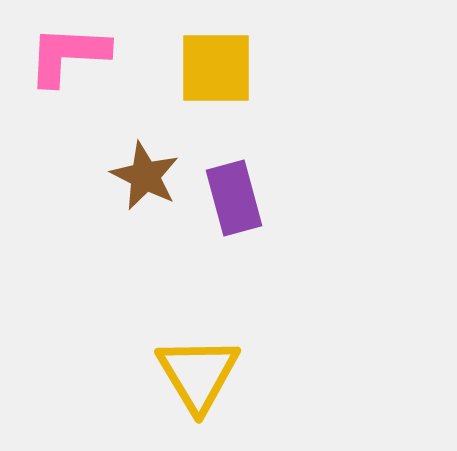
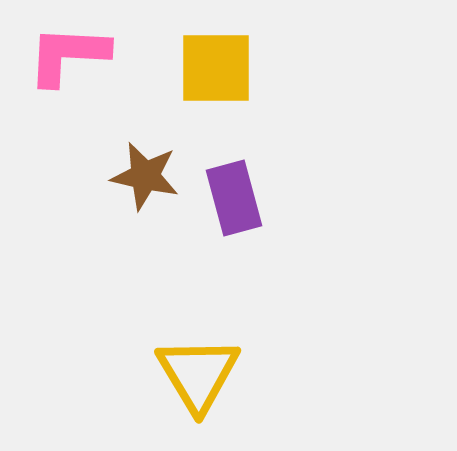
brown star: rotated 14 degrees counterclockwise
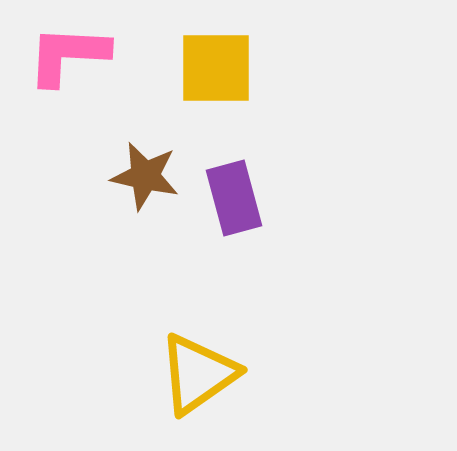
yellow triangle: rotated 26 degrees clockwise
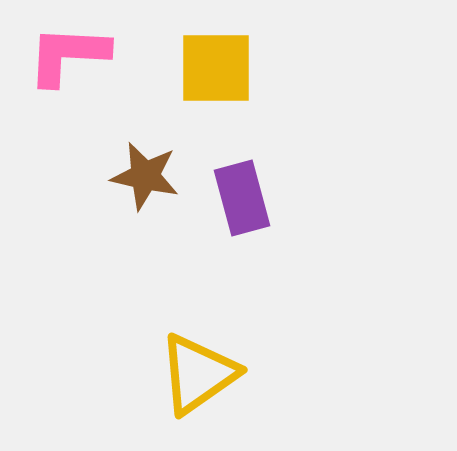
purple rectangle: moved 8 px right
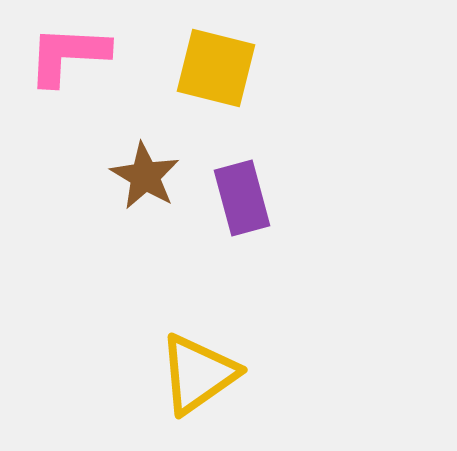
yellow square: rotated 14 degrees clockwise
brown star: rotated 18 degrees clockwise
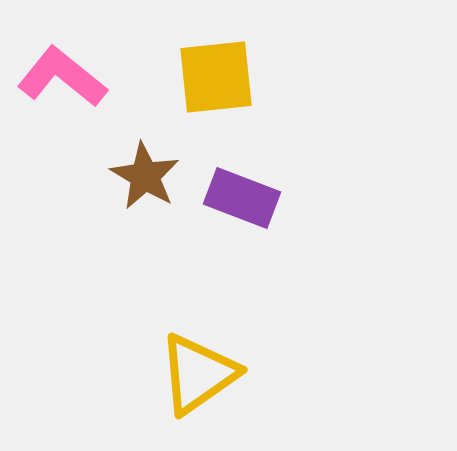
pink L-shape: moved 6 px left, 22 px down; rotated 36 degrees clockwise
yellow square: moved 9 px down; rotated 20 degrees counterclockwise
purple rectangle: rotated 54 degrees counterclockwise
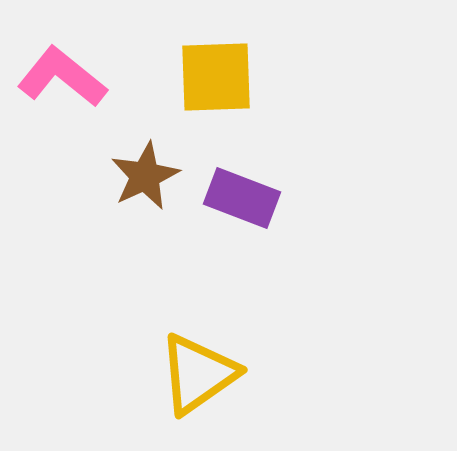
yellow square: rotated 4 degrees clockwise
brown star: rotated 16 degrees clockwise
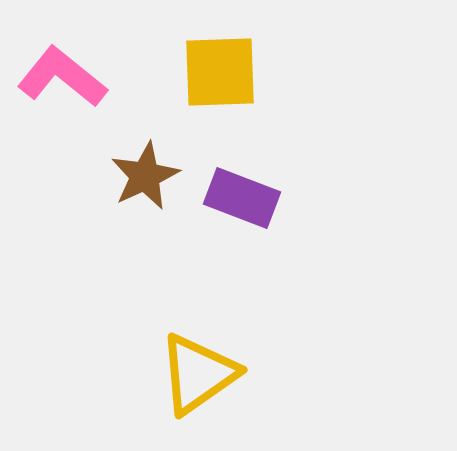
yellow square: moved 4 px right, 5 px up
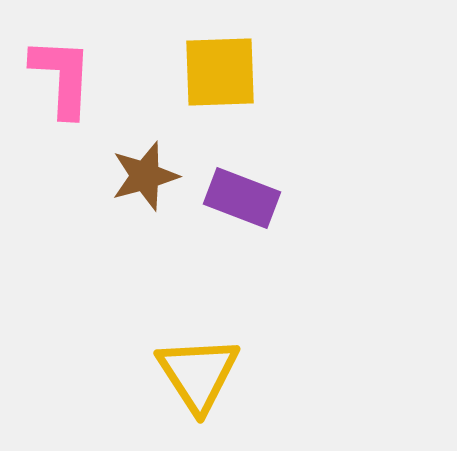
pink L-shape: rotated 54 degrees clockwise
brown star: rotated 10 degrees clockwise
yellow triangle: rotated 28 degrees counterclockwise
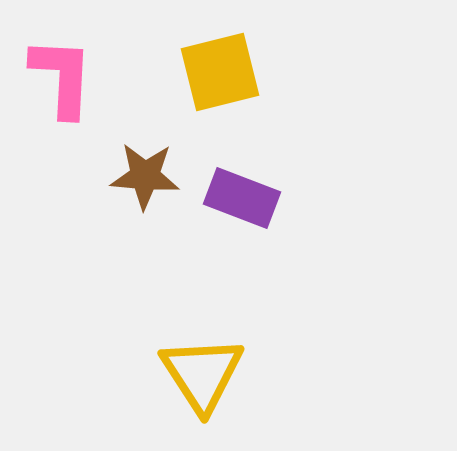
yellow square: rotated 12 degrees counterclockwise
brown star: rotated 20 degrees clockwise
yellow triangle: moved 4 px right
